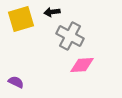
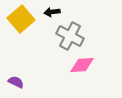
yellow square: rotated 24 degrees counterclockwise
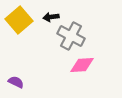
black arrow: moved 1 px left, 5 px down
yellow square: moved 2 px left, 1 px down
gray cross: moved 1 px right
